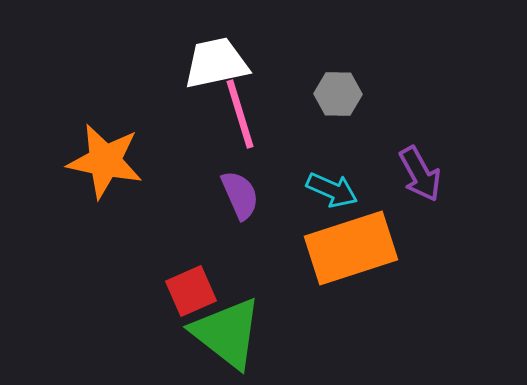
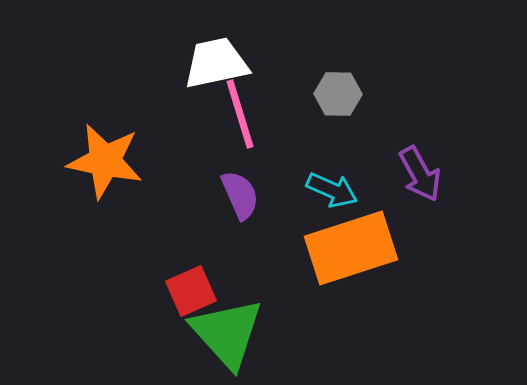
green triangle: rotated 10 degrees clockwise
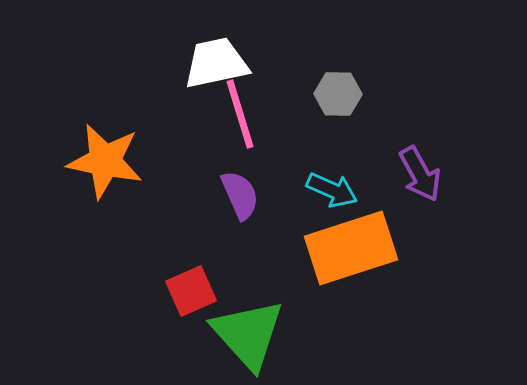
green triangle: moved 21 px right, 1 px down
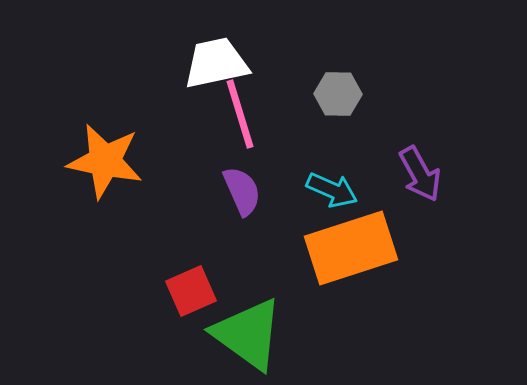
purple semicircle: moved 2 px right, 4 px up
green triangle: rotated 12 degrees counterclockwise
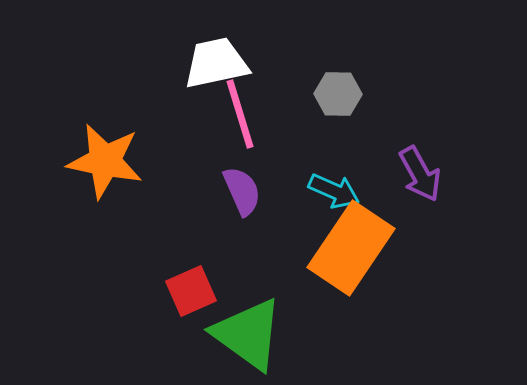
cyan arrow: moved 2 px right, 1 px down
orange rectangle: rotated 38 degrees counterclockwise
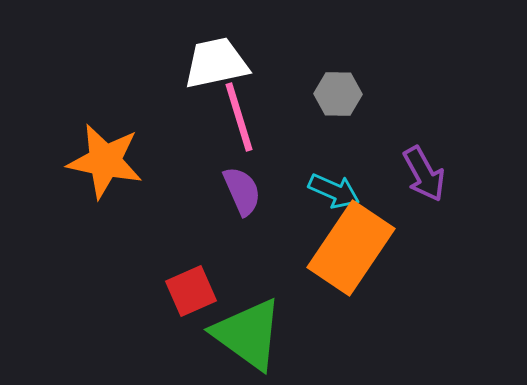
pink line: moved 1 px left, 3 px down
purple arrow: moved 4 px right
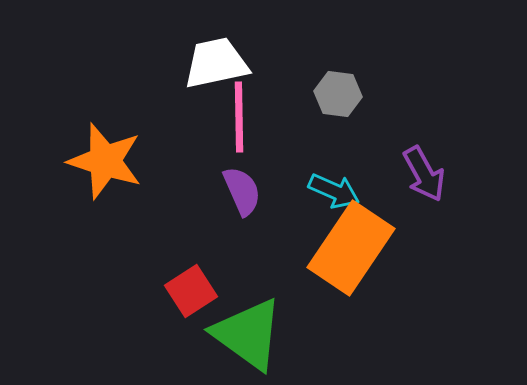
gray hexagon: rotated 6 degrees clockwise
pink line: rotated 16 degrees clockwise
orange star: rotated 6 degrees clockwise
red square: rotated 9 degrees counterclockwise
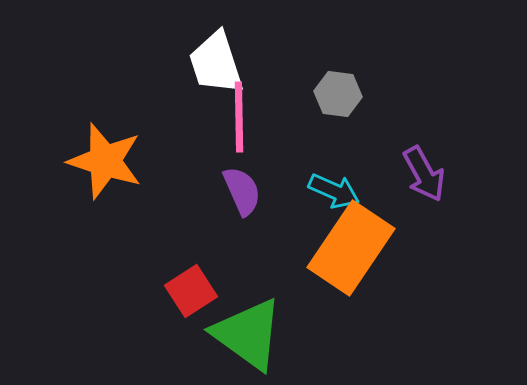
white trapezoid: rotated 96 degrees counterclockwise
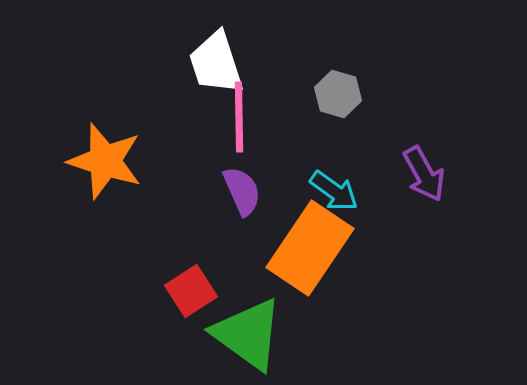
gray hexagon: rotated 9 degrees clockwise
cyan arrow: rotated 12 degrees clockwise
orange rectangle: moved 41 px left
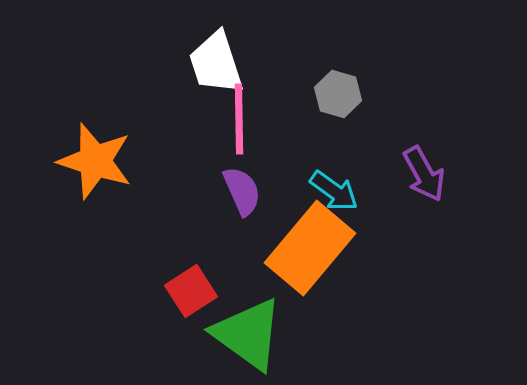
pink line: moved 2 px down
orange star: moved 10 px left
orange rectangle: rotated 6 degrees clockwise
